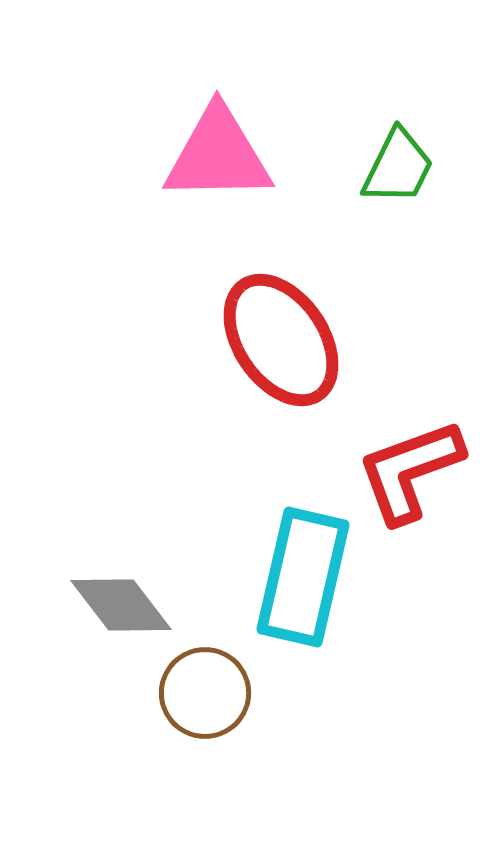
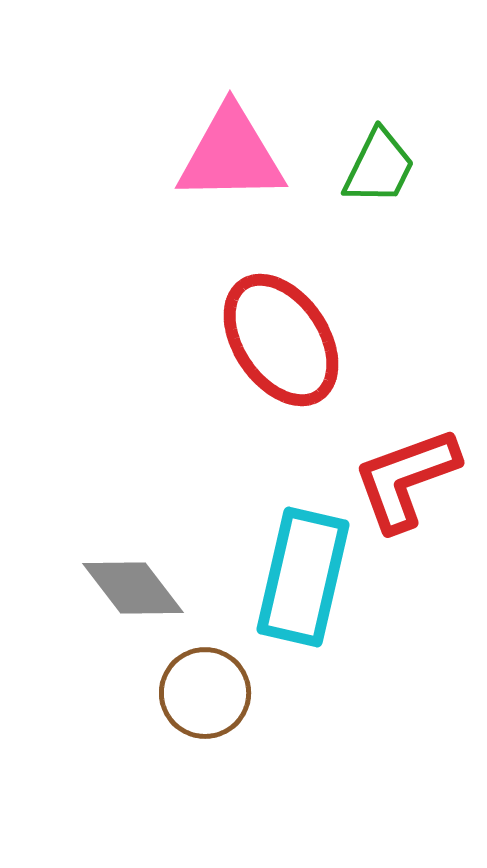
pink triangle: moved 13 px right
green trapezoid: moved 19 px left
red L-shape: moved 4 px left, 8 px down
gray diamond: moved 12 px right, 17 px up
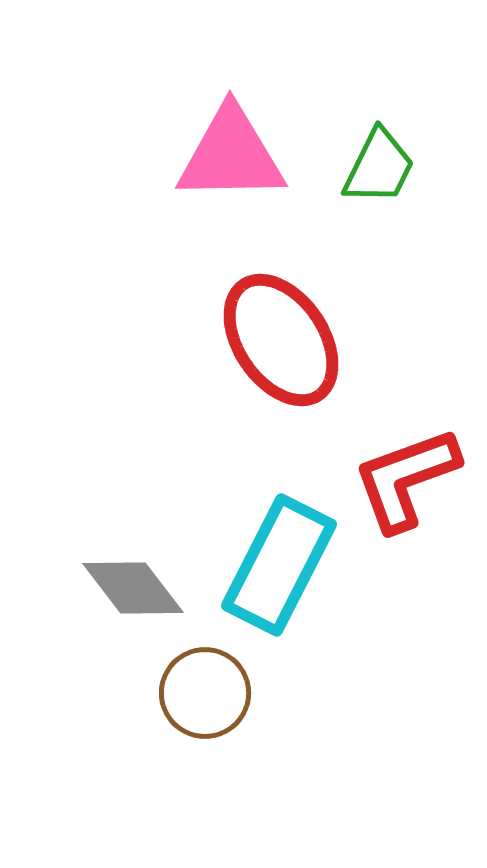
cyan rectangle: moved 24 px left, 12 px up; rotated 14 degrees clockwise
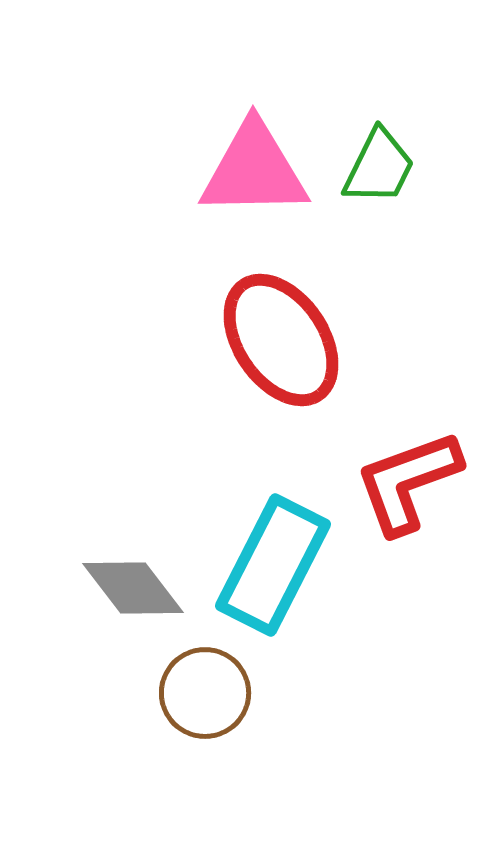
pink triangle: moved 23 px right, 15 px down
red L-shape: moved 2 px right, 3 px down
cyan rectangle: moved 6 px left
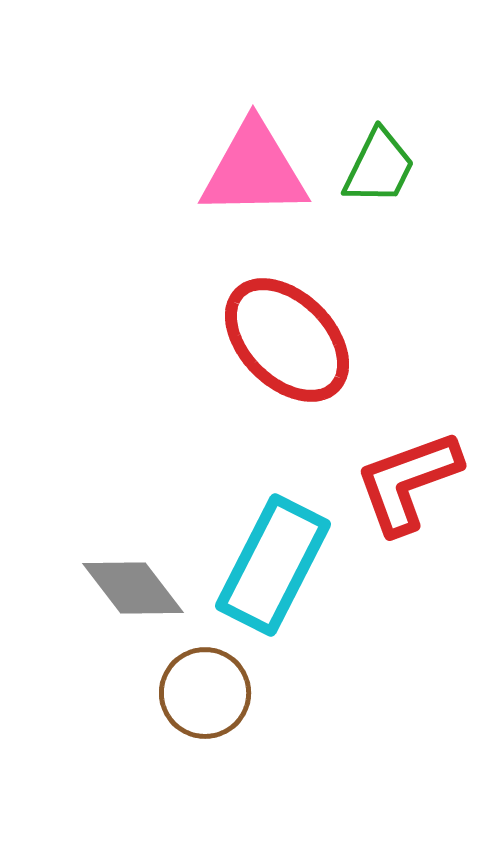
red ellipse: moved 6 px right; rotated 11 degrees counterclockwise
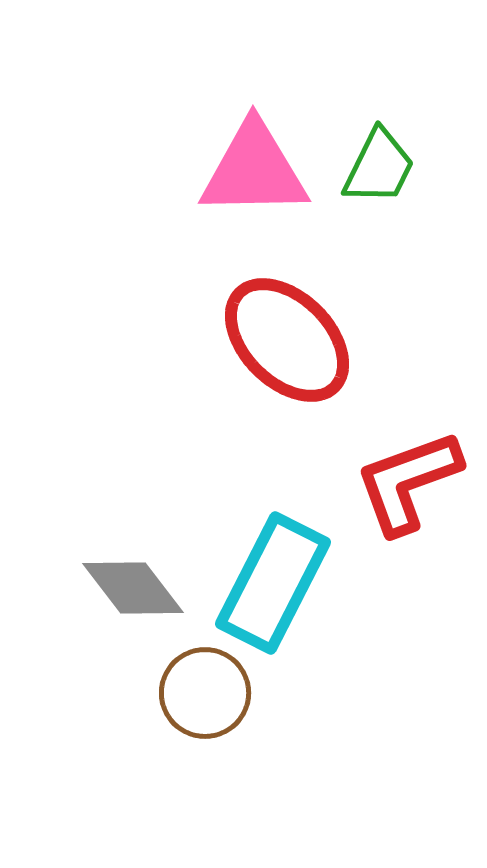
cyan rectangle: moved 18 px down
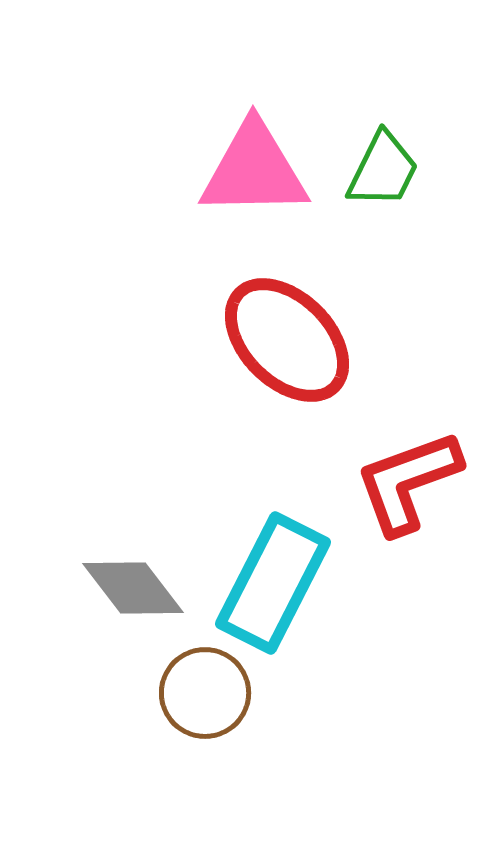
green trapezoid: moved 4 px right, 3 px down
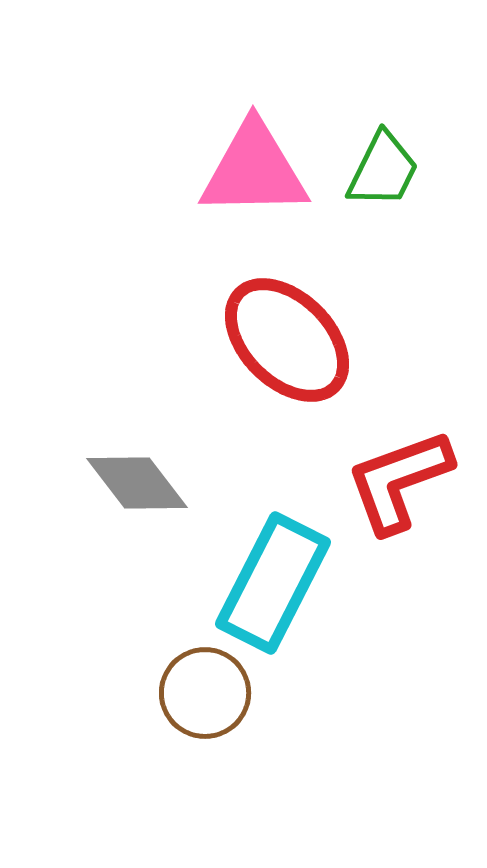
red L-shape: moved 9 px left, 1 px up
gray diamond: moved 4 px right, 105 px up
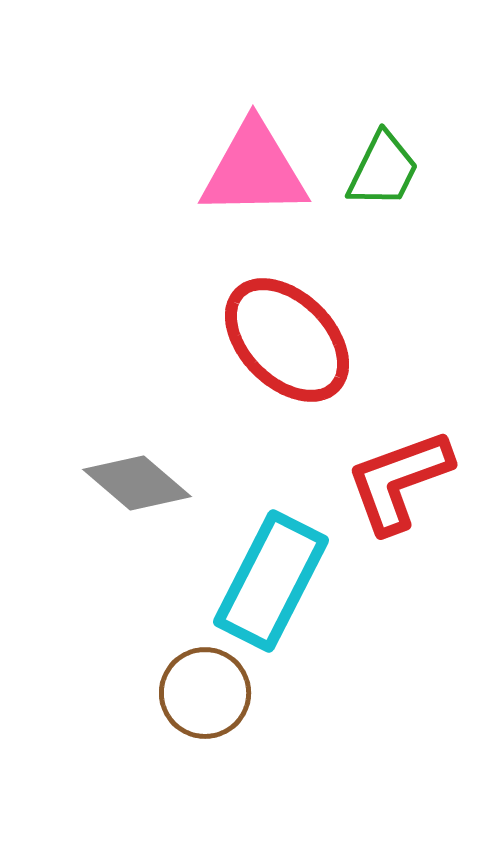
gray diamond: rotated 12 degrees counterclockwise
cyan rectangle: moved 2 px left, 2 px up
